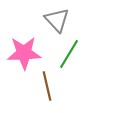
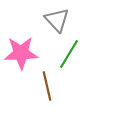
pink star: moved 3 px left
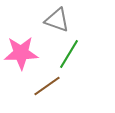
gray triangle: rotated 28 degrees counterclockwise
brown line: rotated 68 degrees clockwise
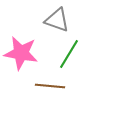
pink star: rotated 12 degrees clockwise
brown line: moved 3 px right; rotated 40 degrees clockwise
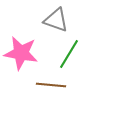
gray triangle: moved 1 px left
brown line: moved 1 px right, 1 px up
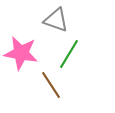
brown line: rotated 52 degrees clockwise
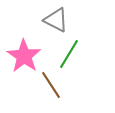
gray triangle: rotated 8 degrees clockwise
pink star: moved 3 px right, 3 px down; rotated 24 degrees clockwise
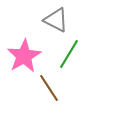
pink star: rotated 8 degrees clockwise
brown line: moved 2 px left, 3 px down
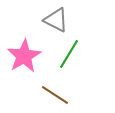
brown line: moved 6 px right, 7 px down; rotated 24 degrees counterclockwise
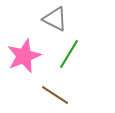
gray triangle: moved 1 px left, 1 px up
pink star: rotated 8 degrees clockwise
